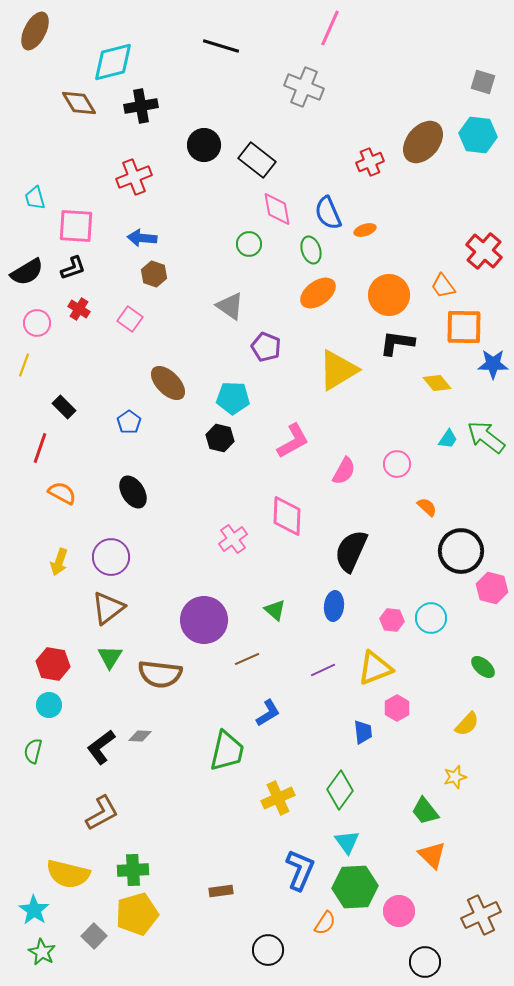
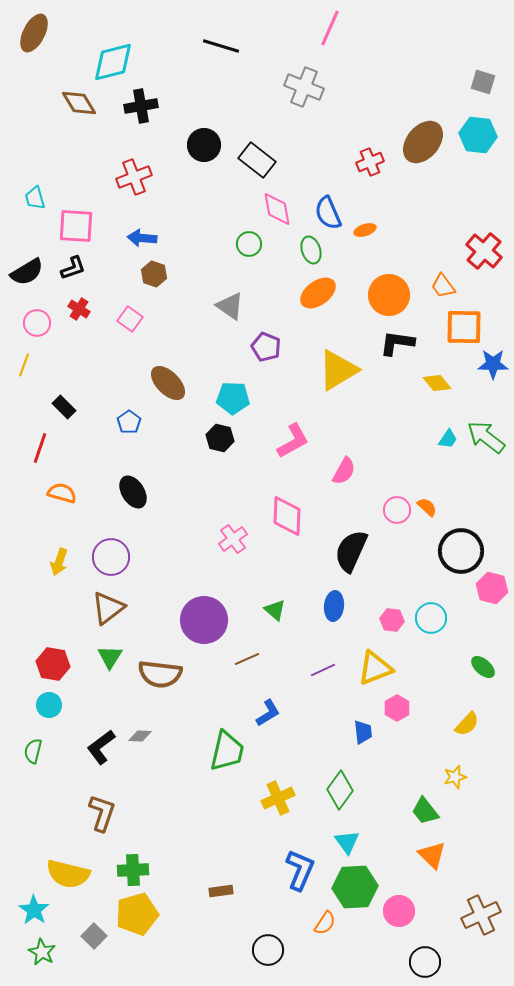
brown ellipse at (35, 31): moved 1 px left, 2 px down
pink circle at (397, 464): moved 46 px down
orange semicircle at (62, 493): rotated 12 degrees counterclockwise
brown L-shape at (102, 813): rotated 42 degrees counterclockwise
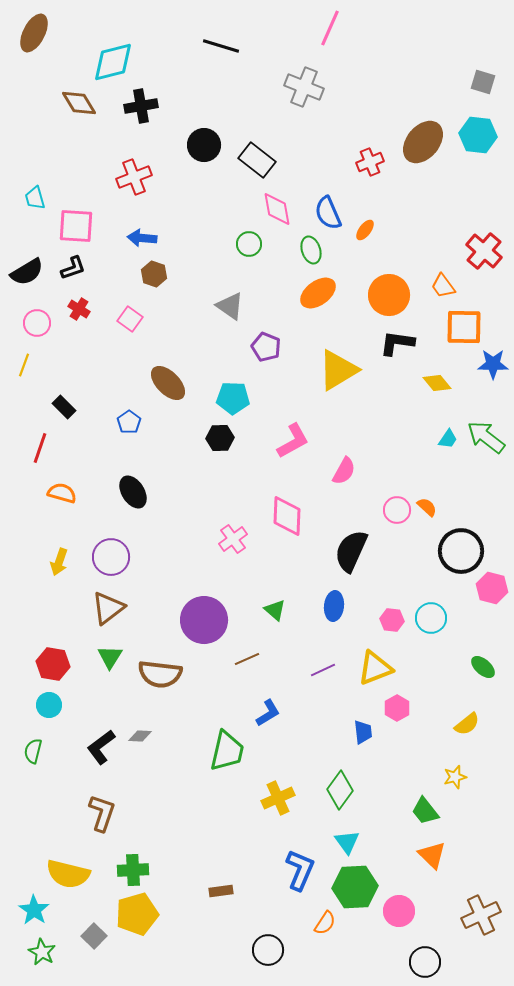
orange ellipse at (365, 230): rotated 35 degrees counterclockwise
black hexagon at (220, 438): rotated 16 degrees counterclockwise
yellow semicircle at (467, 724): rotated 8 degrees clockwise
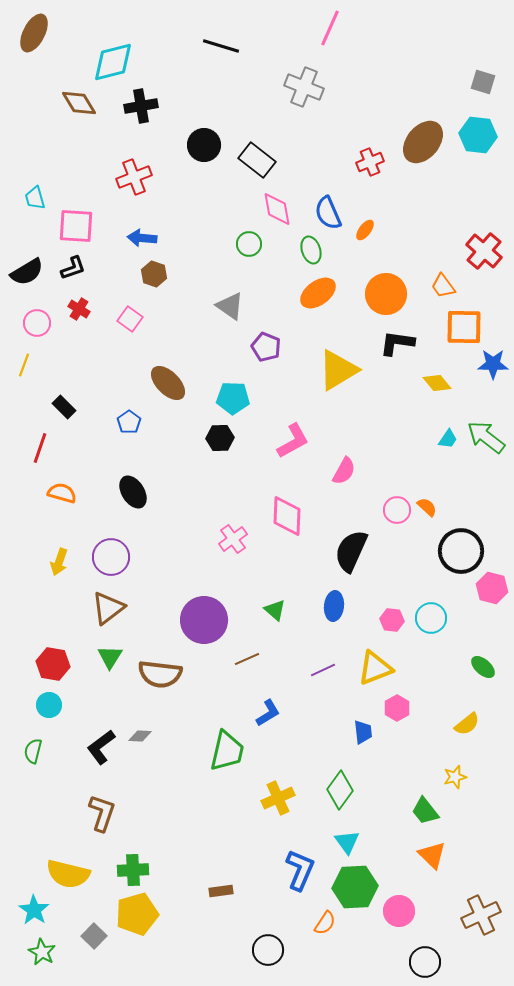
orange circle at (389, 295): moved 3 px left, 1 px up
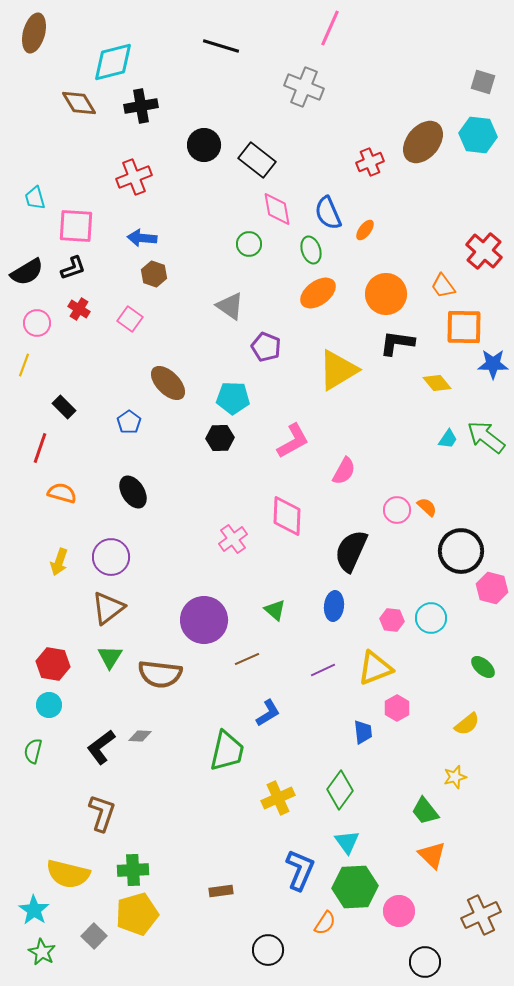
brown ellipse at (34, 33): rotated 12 degrees counterclockwise
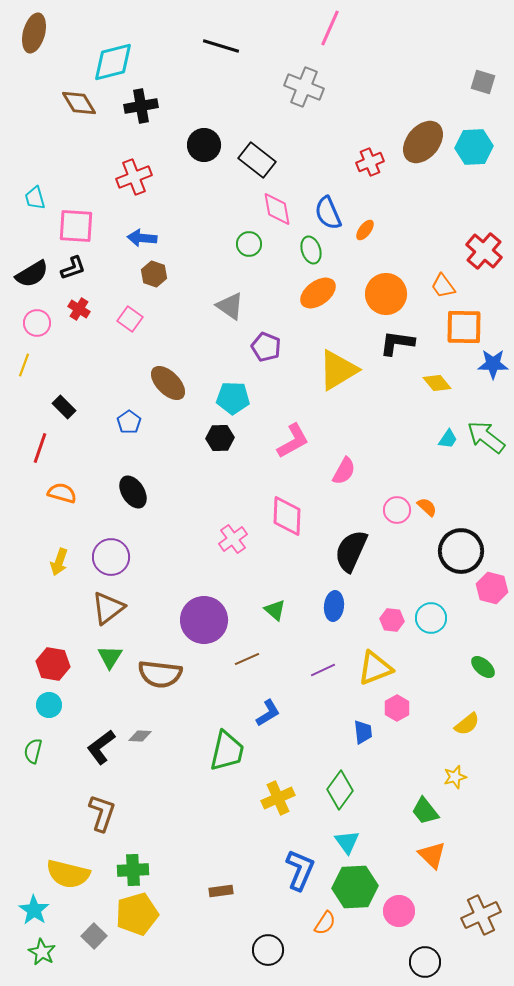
cyan hexagon at (478, 135): moved 4 px left, 12 px down; rotated 9 degrees counterclockwise
black semicircle at (27, 272): moved 5 px right, 2 px down
